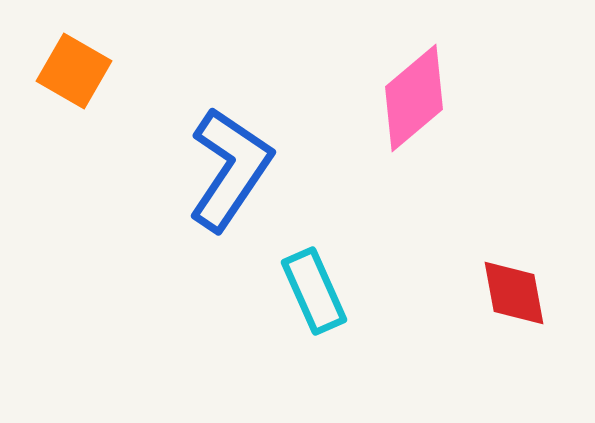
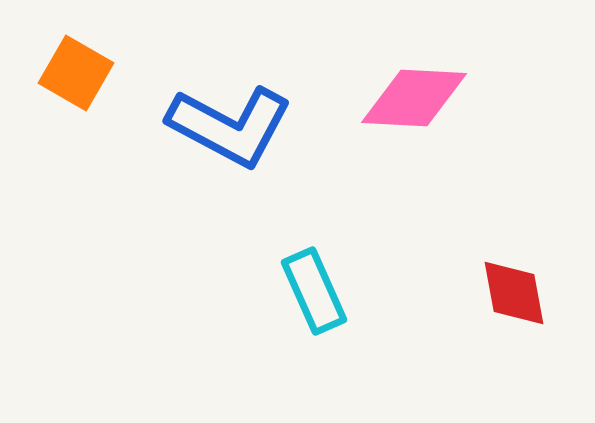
orange square: moved 2 px right, 2 px down
pink diamond: rotated 43 degrees clockwise
blue L-shape: moved 43 px up; rotated 84 degrees clockwise
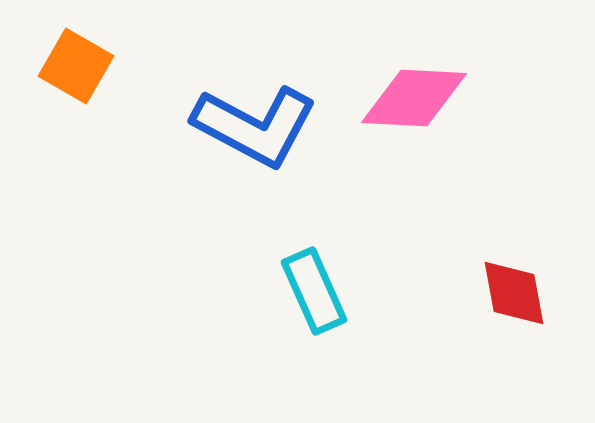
orange square: moved 7 px up
blue L-shape: moved 25 px right
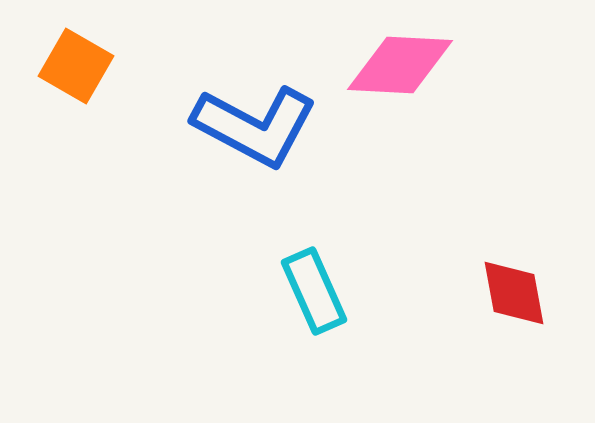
pink diamond: moved 14 px left, 33 px up
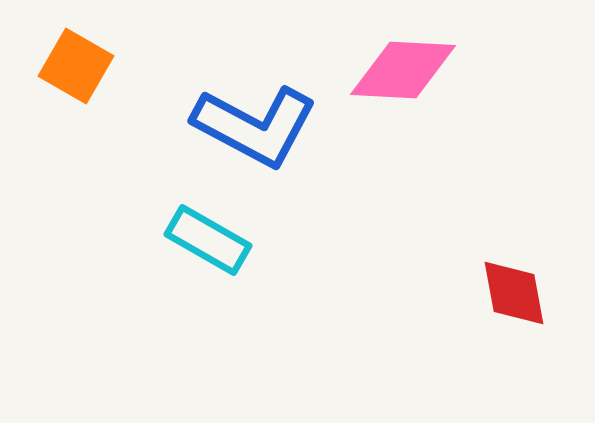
pink diamond: moved 3 px right, 5 px down
cyan rectangle: moved 106 px left, 51 px up; rotated 36 degrees counterclockwise
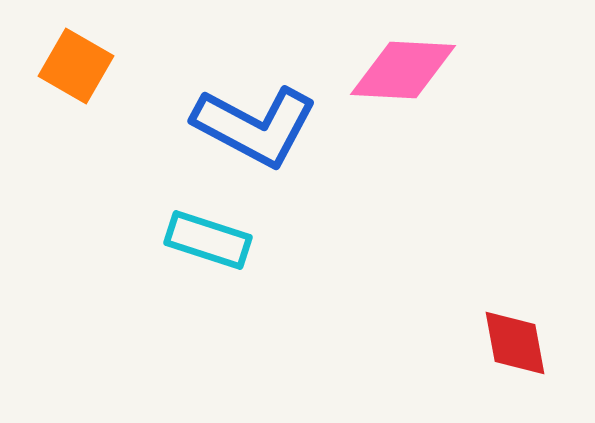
cyan rectangle: rotated 12 degrees counterclockwise
red diamond: moved 1 px right, 50 px down
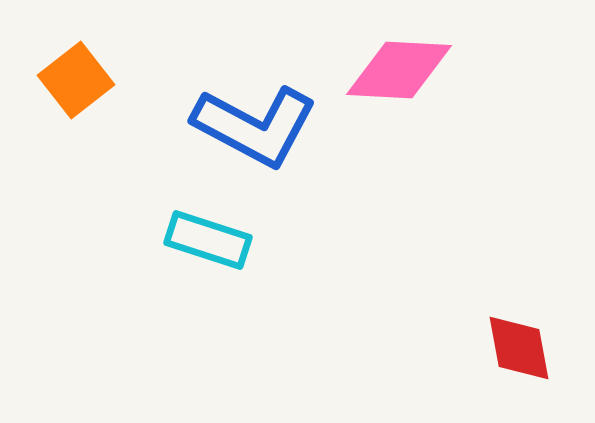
orange square: moved 14 px down; rotated 22 degrees clockwise
pink diamond: moved 4 px left
red diamond: moved 4 px right, 5 px down
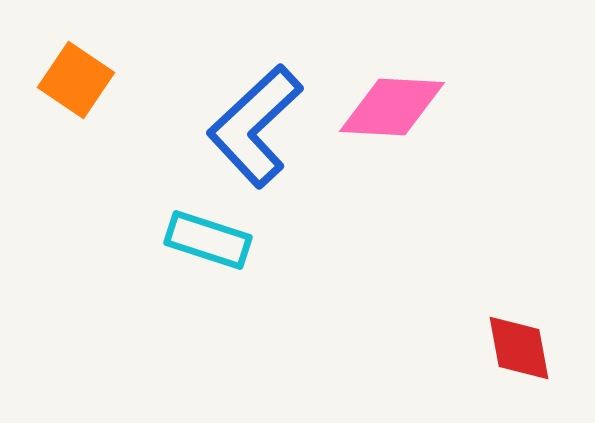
pink diamond: moved 7 px left, 37 px down
orange square: rotated 18 degrees counterclockwise
blue L-shape: rotated 109 degrees clockwise
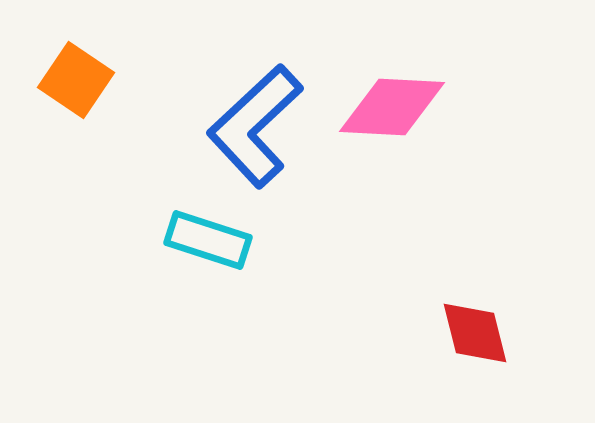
red diamond: moved 44 px left, 15 px up; rotated 4 degrees counterclockwise
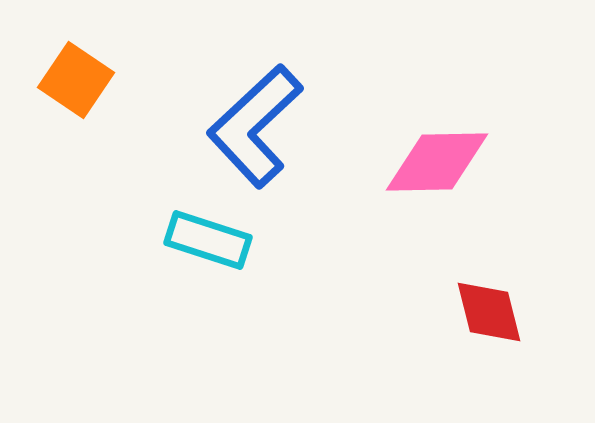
pink diamond: moved 45 px right, 55 px down; rotated 4 degrees counterclockwise
red diamond: moved 14 px right, 21 px up
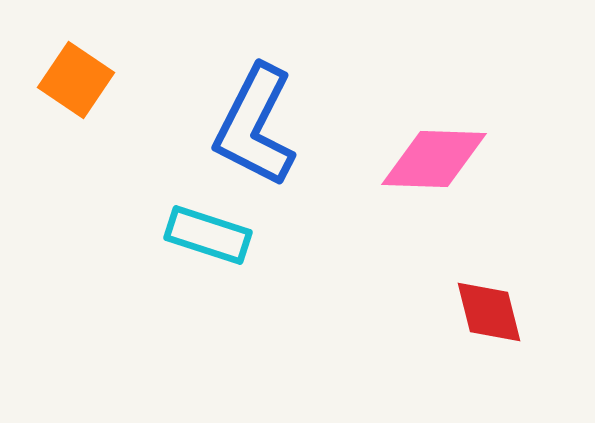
blue L-shape: rotated 20 degrees counterclockwise
pink diamond: moved 3 px left, 3 px up; rotated 3 degrees clockwise
cyan rectangle: moved 5 px up
